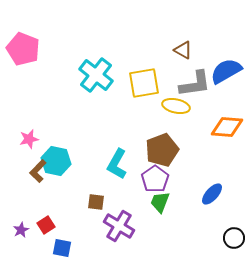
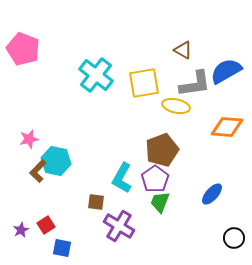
cyan L-shape: moved 5 px right, 14 px down
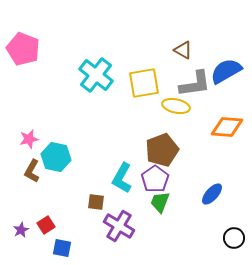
cyan hexagon: moved 4 px up
brown L-shape: moved 6 px left; rotated 15 degrees counterclockwise
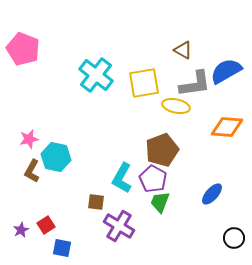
purple pentagon: moved 2 px left; rotated 8 degrees counterclockwise
